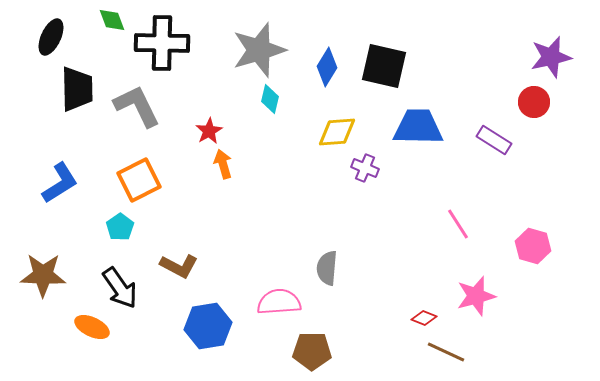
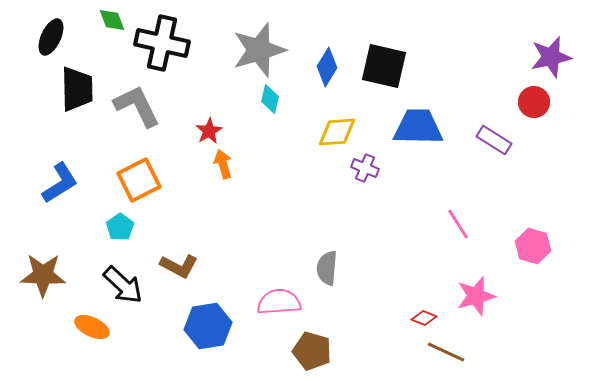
black cross: rotated 12 degrees clockwise
black arrow: moved 3 px right, 3 px up; rotated 12 degrees counterclockwise
brown pentagon: rotated 15 degrees clockwise
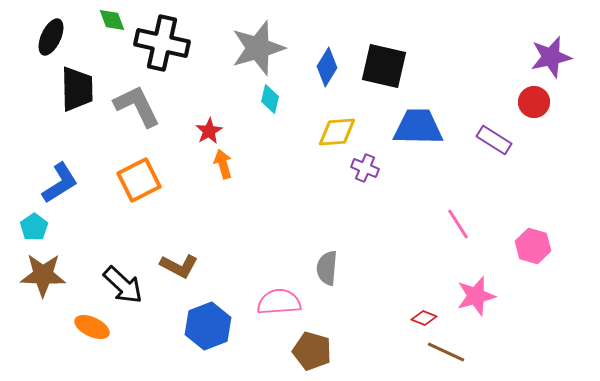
gray star: moved 1 px left, 2 px up
cyan pentagon: moved 86 px left
blue hexagon: rotated 12 degrees counterclockwise
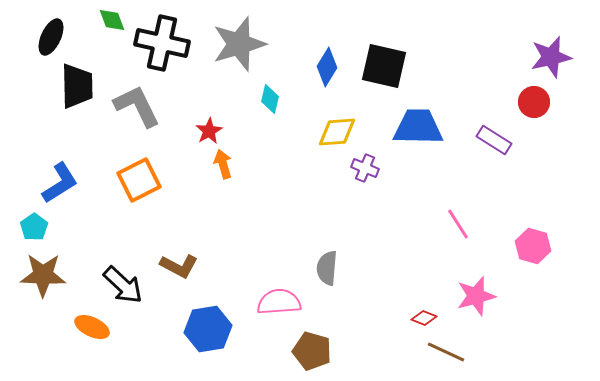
gray star: moved 19 px left, 4 px up
black trapezoid: moved 3 px up
blue hexagon: moved 3 px down; rotated 12 degrees clockwise
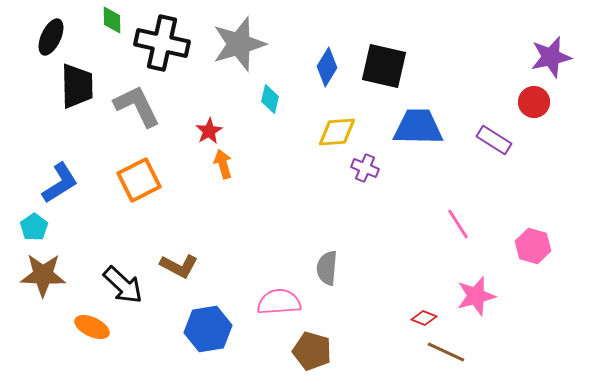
green diamond: rotated 20 degrees clockwise
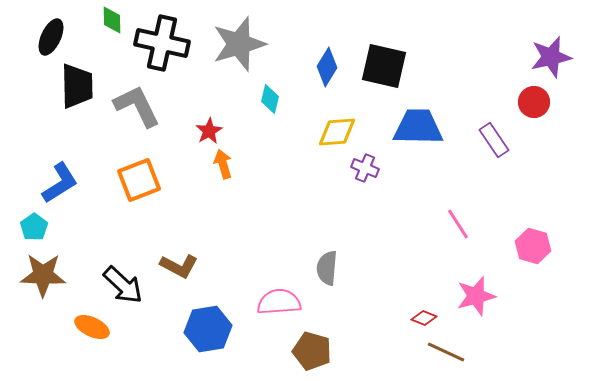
purple rectangle: rotated 24 degrees clockwise
orange square: rotated 6 degrees clockwise
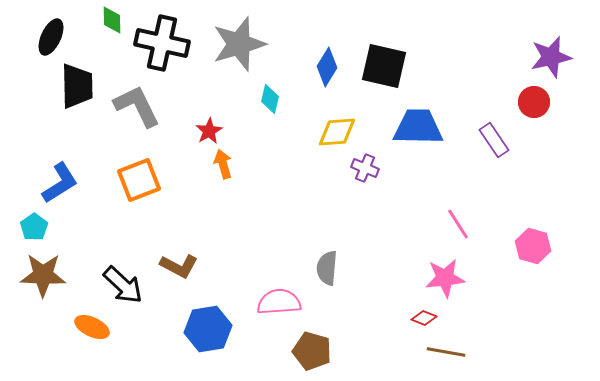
pink star: moved 31 px left, 18 px up; rotated 9 degrees clockwise
brown line: rotated 15 degrees counterclockwise
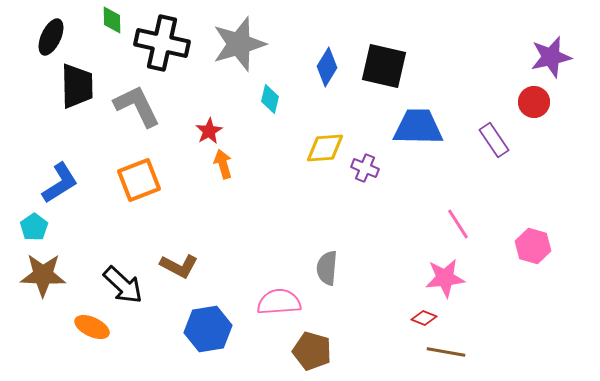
yellow diamond: moved 12 px left, 16 px down
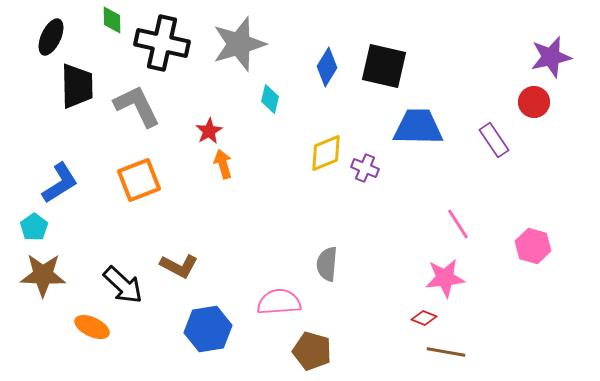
yellow diamond: moved 1 px right, 5 px down; rotated 18 degrees counterclockwise
gray semicircle: moved 4 px up
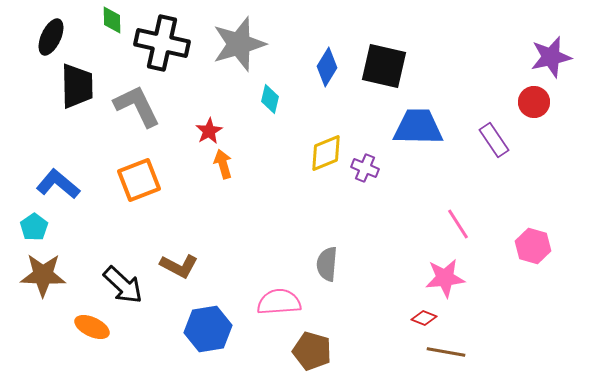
blue L-shape: moved 2 px left, 1 px down; rotated 108 degrees counterclockwise
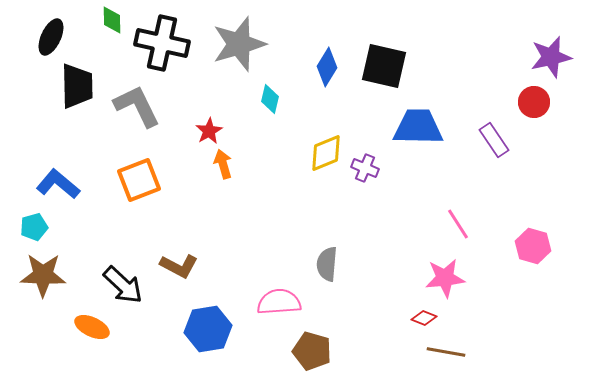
cyan pentagon: rotated 20 degrees clockwise
